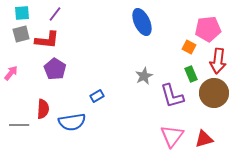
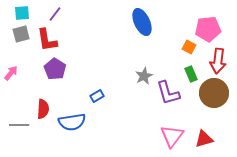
red L-shape: rotated 75 degrees clockwise
purple L-shape: moved 4 px left, 3 px up
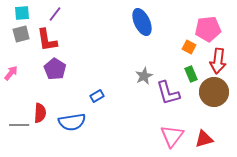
brown circle: moved 1 px up
red semicircle: moved 3 px left, 4 px down
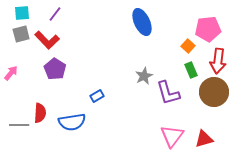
red L-shape: rotated 35 degrees counterclockwise
orange square: moved 1 px left, 1 px up; rotated 16 degrees clockwise
green rectangle: moved 4 px up
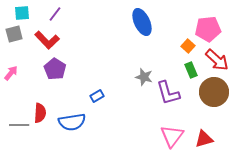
gray square: moved 7 px left
red arrow: moved 1 px left, 1 px up; rotated 55 degrees counterclockwise
gray star: moved 1 px down; rotated 30 degrees counterclockwise
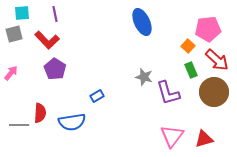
purple line: rotated 49 degrees counterclockwise
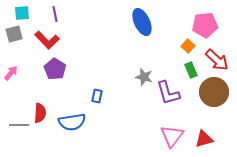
pink pentagon: moved 3 px left, 4 px up
blue rectangle: rotated 48 degrees counterclockwise
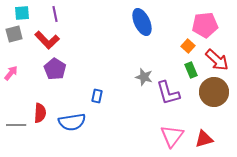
gray line: moved 3 px left
